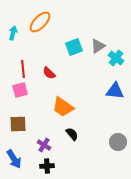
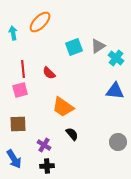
cyan arrow: rotated 24 degrees counterclockwise
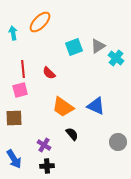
blue triangle: moved 19 px left, 15 px down; rotated 18 degrees clockwise
brown square: moved 4 px left, 6 px up
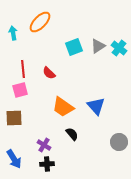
cyan cross: moved 3 px right, 10 px up
blue triangle: rotated 24 degrees clockwise
gray circle: moved 1 px right
black cross: moved 2 px up
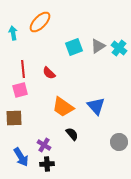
blue arrow: moved 7 px right, 2 px up
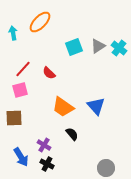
red line: rotated 48 degrees clockwise
gray circle: moved 13 px left, 26 px down
black cross: rotated 32 degrees clockwise
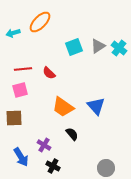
cyan arrow: rotated 96 degrees counterclockwise
red line: rotated 42 degrees clockwise
black cross: moved 6 px right, 2 px down
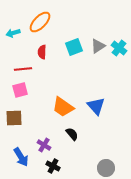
red semicircle: moved 7 px left, 21 px up; rotated 48 degrees clockwise
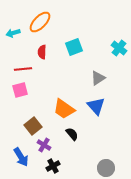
gray triangle: moved 32 px down
orange trapezoid: moved 1 px right, 2 px down
brown square: moved 19 px right, 8 px down; rotated 36 degrees counterclockwise
black cross: rotated 32 degrees clockwise
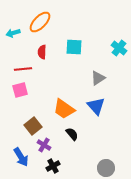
cyan square: rotated 24 degrees clockwise
